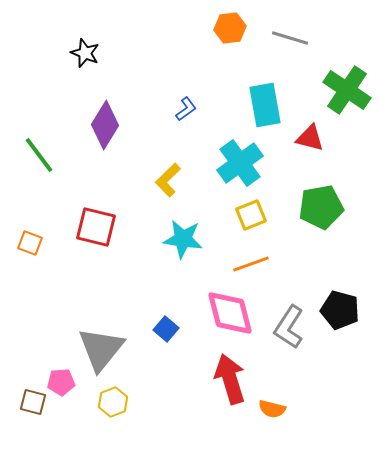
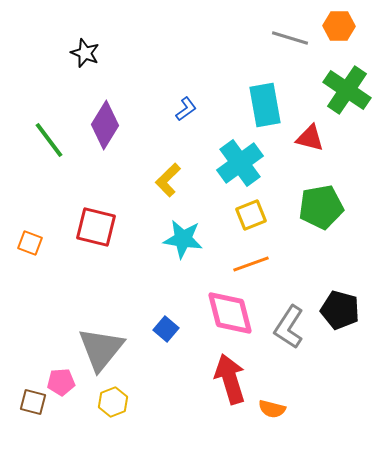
orange hexagon: moved 109 px right, 2 px up; rotated 8 degrees clockwise
green line: moved 10 px right, 15 px up
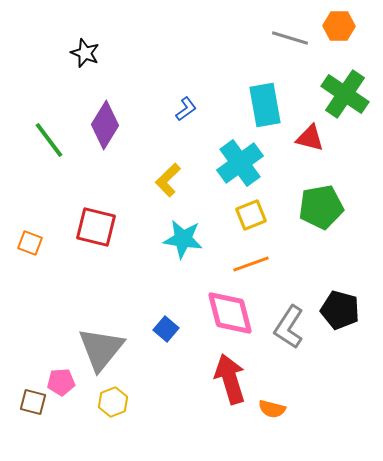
green cross: moved 2 px left, 4 px down
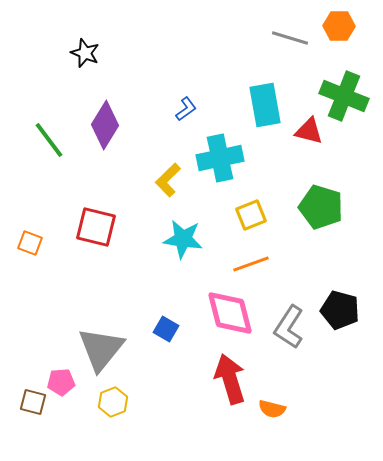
green cross: moved 1 px left, 2 px down; rotated 12 degrees counterclockwise
red triangle: moved 1 px left, 7 px up
cyan cross: moved 20 px left, 5 px up; rotated 24 degrees clockwise
green pentagon: rotated 27 degrees clockwise
blue square: rotated 10 degrees counterclockwise
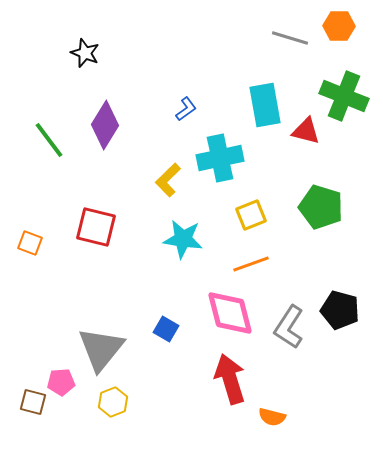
red triangle: moved 3 px left
orange semicircle: moved 8 px down
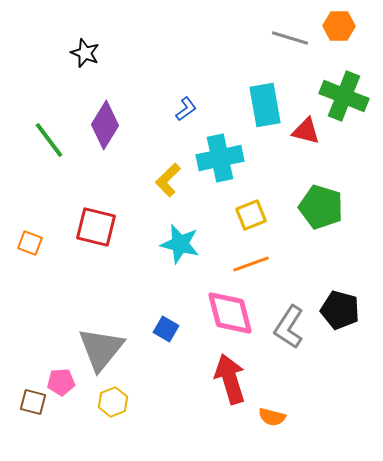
cyan star: moved 3 px left, 5 px down; rotated 6 degrees clockwise
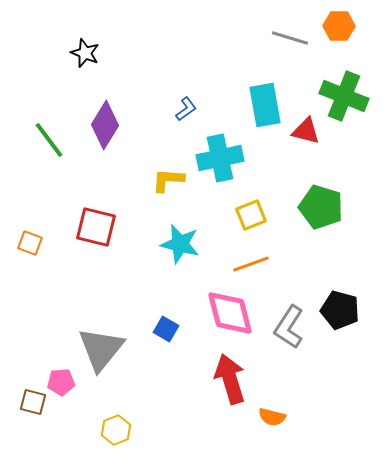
yellow L-shape: rotated 48 degrees clockwise
yellow hexagon: moved 3 px right, 28 px down
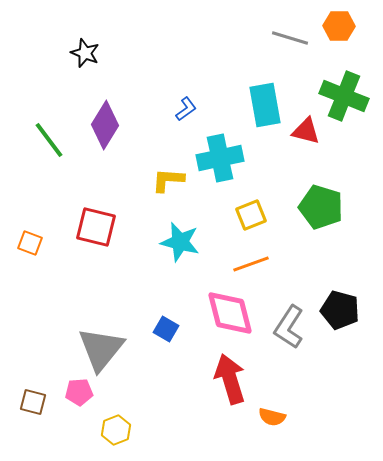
cyan star: moved 2 px up
pink pentagon: moved 18 px right, 10 px down
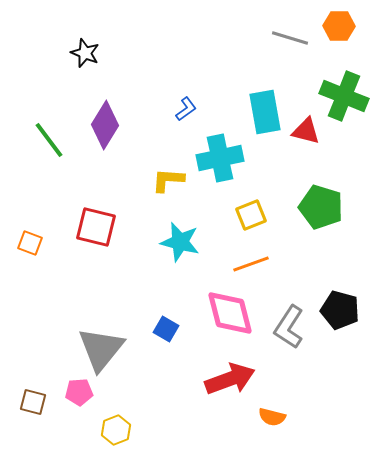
cyan rectangle: moved 7 px down
red arrow: rotated 87 degrees clockwise
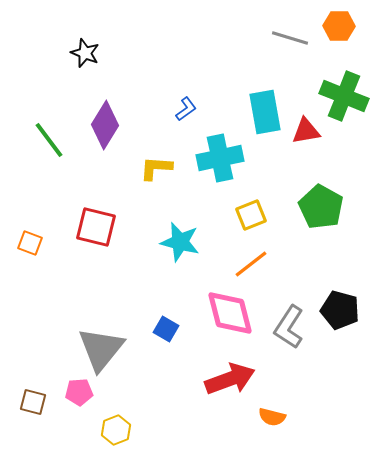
red triangle: rotated 24 degrees counterclockwise
yellow L-shape: moved 12 px left, 12 px up
green pentagon: rotated 12 degrees clockwise
orange line: rotated 18 degrees counterclockwise
